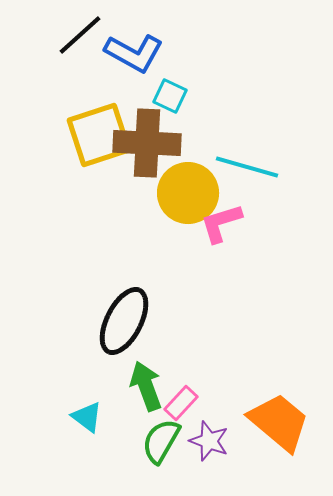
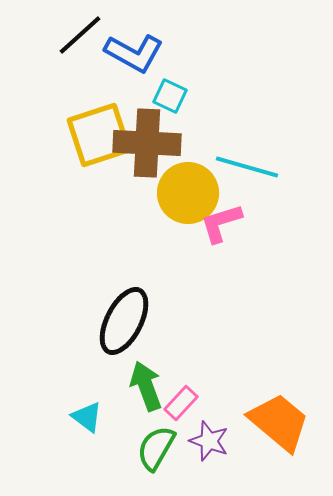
green semicircle: moved 5 px left, 7 px down
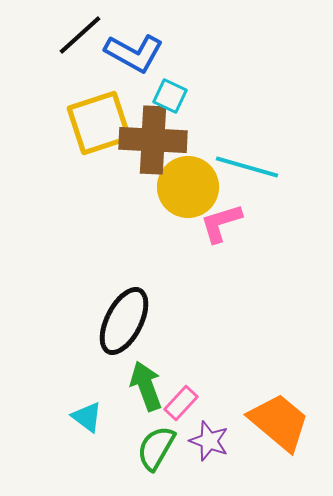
yellow square: moved 12 px up
brown cross: moved 6 px right, 3 px up
yellow circle: moved 6 px up
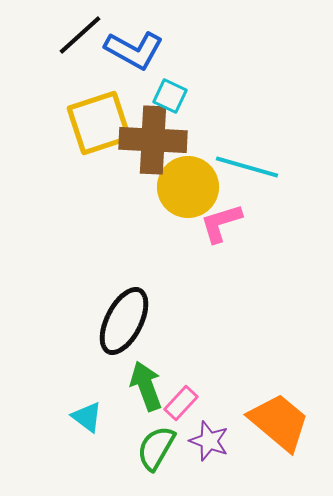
blue L-shape: moved 3 px up
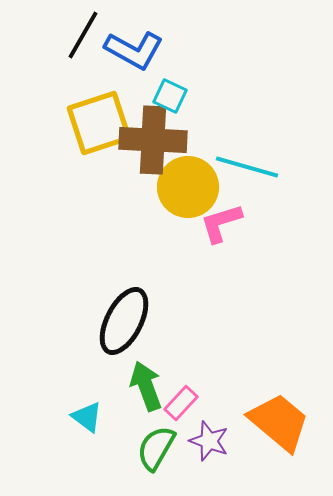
black line: moved 3 px right; rotated 18 degrees counterclockwise
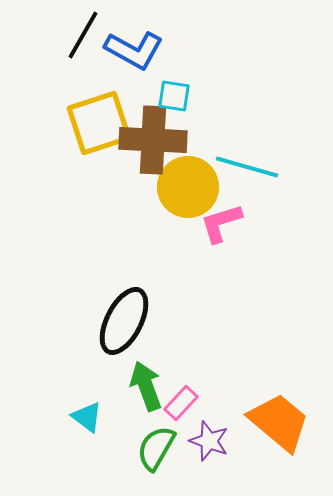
cyan square: moved 4 px right; rotated 16 degrees counterclockwise
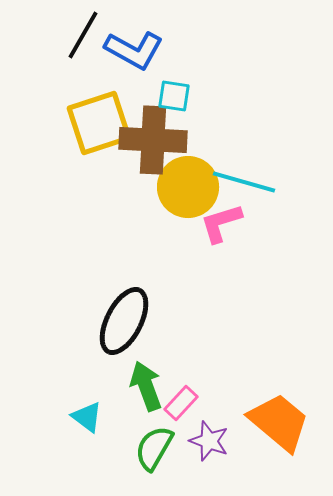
cyan line: moved 3 px left, 15 px down
green semicircle: moved 2 px left
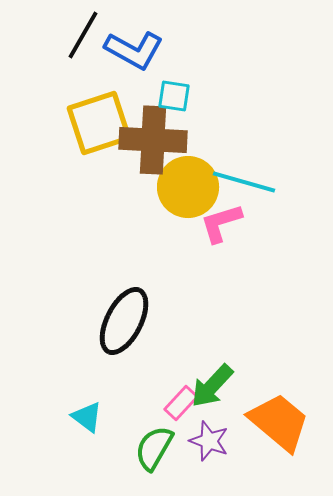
green arrow: moved 66 px right; rotated 117 degrees counterclockwise
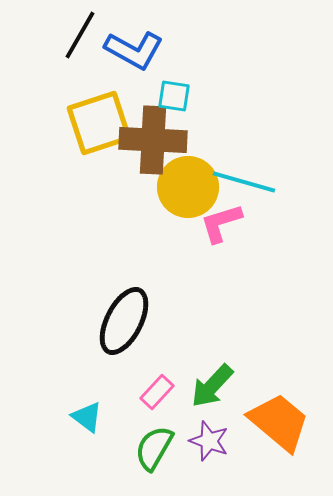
black line: moved 3 px left
pink rectangle: moved 24 px left, 11 px up
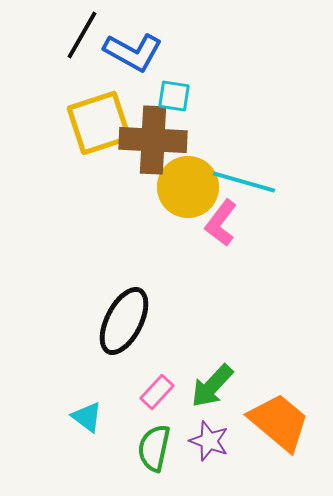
black line: moved 2 px right
blue L-shape: moved 1 px left, 2 px down
pink L-shape: rotated 36 degrees counterclockwise
green semicircle: rotated 18 degrees counterclockwise
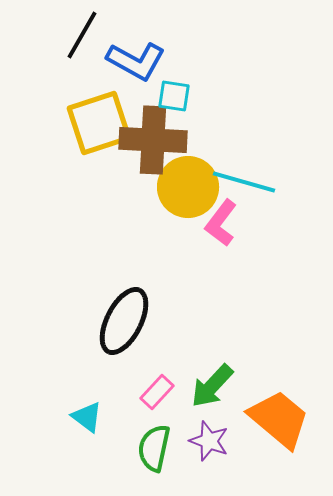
blue L-shape: moved 3 px right, 9 px down
orange trapezoid: moved 3 px up
